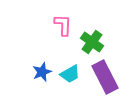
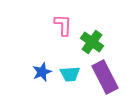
cyan trapezoid: rotated 25 degrees clockwise
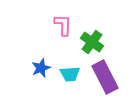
blue star: moved 1 px left, 4 px up
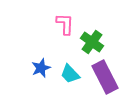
pink L-shape: moved 2 px right, 1 px up
cyan trapezoid: rotated 50 degrees clockwise
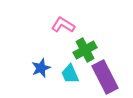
pink L-shape: moved 2 px left, 1 px down; rotated 60 degrees counterclockwise
green cross: moved 7 px left, 8 px down; rotated 25 degrees clockwise
cyan trapezoid: rotated 20 degrees clockwise
